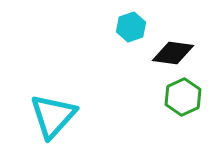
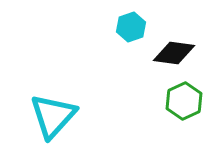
black diamond: moved 1 px right
green hexagon: moved 1 px right, 4 px down
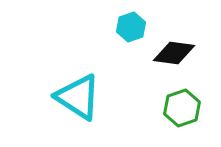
green hexagon: moved 2 px left, 7 px down; rotated 6 degrees clockwise
cyan triangle: moved 25 px right, 19 px up; rotated 39 degrees counterclockwise
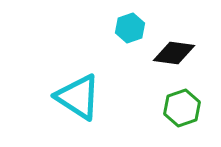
cyan hexagon: moved 1 px left, 1 px down
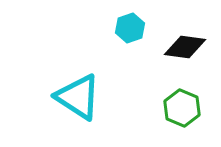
black diamond: moved 11 px right, 6 px up
green hexagon: rotated 18 degrees counterclockwise
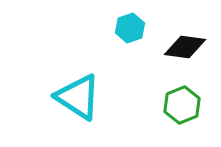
green hexagon: moved 3 px up; rotated 15 degrees clockwise
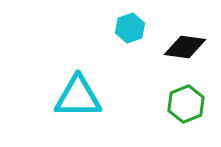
cyan triangle: rotated 33 degrees counterclockwise
green hexagon: moved 4 px right, 1 px up
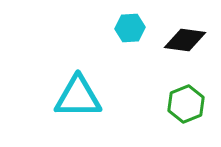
cyan hexagon: rotated 16 degrees clockwise
black diamond: moved 7 px up
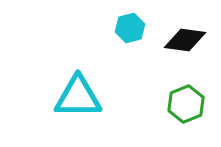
cyan hexagon: rotated 12 degrees counterclockwise
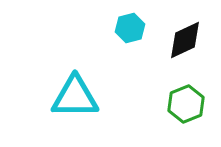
black diamond: rotated 33 degrees counterclockwise
cyan triangle: moved 3 px left
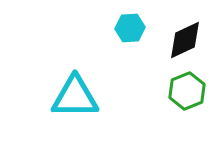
cyan hexagon: rotated 12 degrees clockwise
green hexagon: moved 1 px right, 13 px up
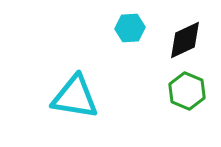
green hexagon: rotated 15 degrees counterclockwise
cyan triangle: rotated 9 degrees clockwise
